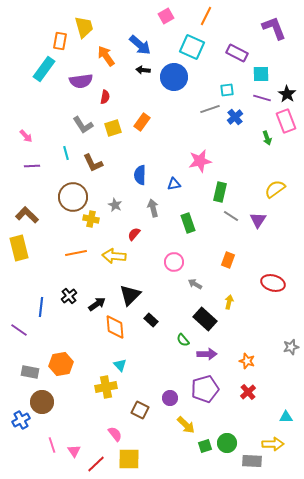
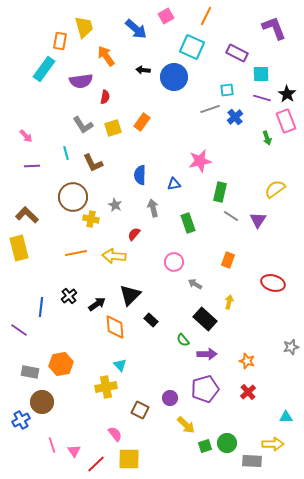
blue arrow at (140, 45): moved 4 px left, 16 px up
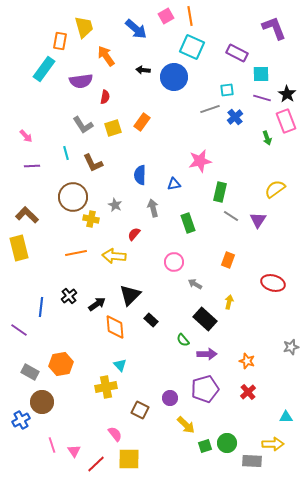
orange line at (206, 16): moved 16 px left; rotated 36 degrees counterclockwise
gray rectangle at (30, 372): rotated 18 degrees clockwise
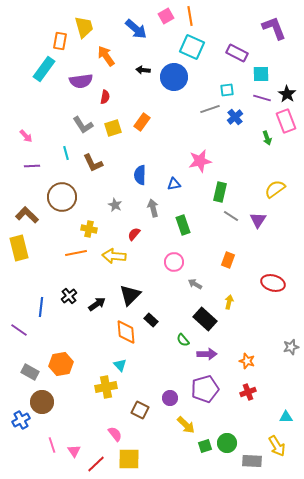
brown circle at (73, 197): moved 11 px left
yellow cross at (91, 219): moved 2 px left, 10 px down
green rectangle at (188, 223): moved 5 px left, 2 px down
orange diamond at (115, 327): moved 11 px right, 5 px down
red cross at (248, 392): rotated 21 degrees clockwise
yellow arrow at (273, 444): moved 4 px right, 2 px down; rotated 60 degrees clockwise
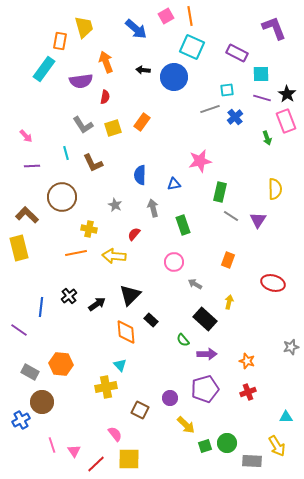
orange arrow at (106, 56): moved 6 px down; rotated 15 degrees clockwise
yellow semicircle at (275, 189): rotated 125 degrees clockwise
orange hexagon at (61, 364): rotated 15 degrees clockwise
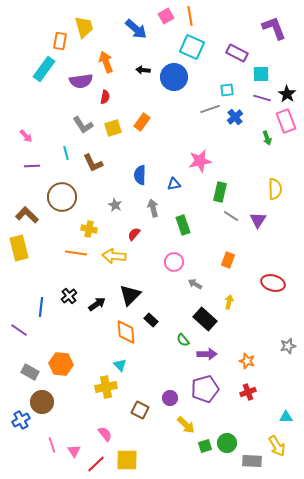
orange line at (76, 253): rotated 20 degrees clockwise
gray star at (291, 347): moved 3 px left, 1 px up
pink semicircle at (115, 434): moved 10 px left
yellow square at (129, 459): moved 2 px left, 1 px down
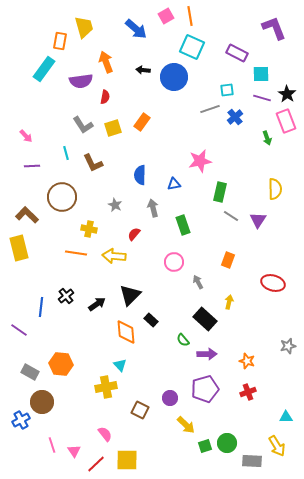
gray arrow at (195, 284): moved 3 px right, 2 px up; rotated 32 degrees clockwise
black cross at (69, 296): moved 3 px left
